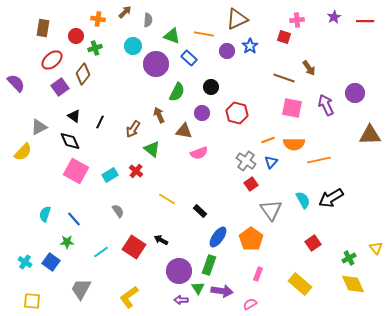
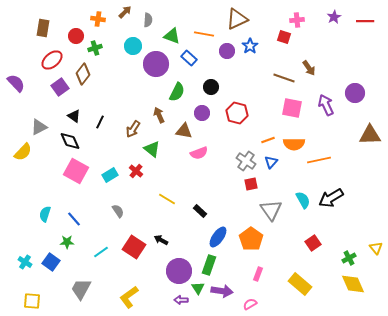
red square at (251, 184): rotated 24 degrees clockwise
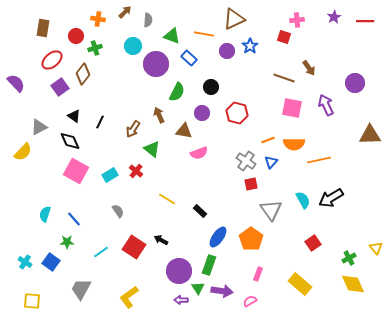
brown triangle at (237, 19): moved 3 px left
purple circle at (355, 93): moved 10 px up
pink semicircle at (250, 304): moved 3 px up
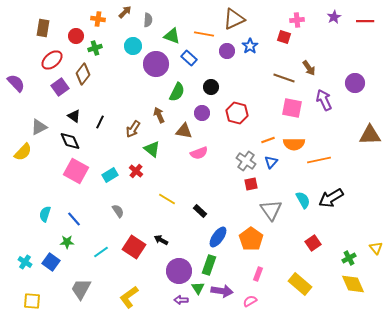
purple arrow at (326, 105): moved 2 px left, 5 px up
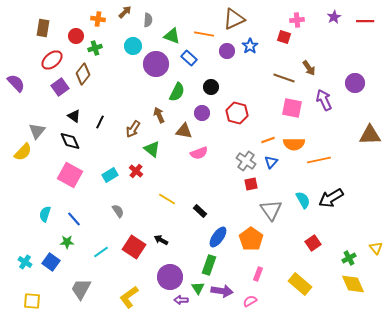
gray triangle at (39, 127): moved 2 px left, 4 px down; rotated 24 degrees counterclockwise
pink square at (76, 171): moved 6 px left, 4 px down
purple circle at (179, 271): moved 9 px left, 6 px down
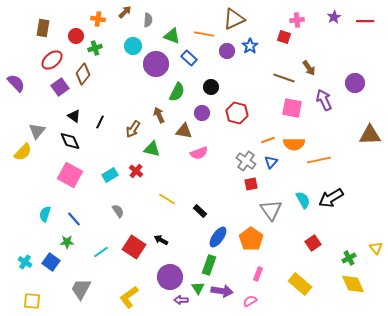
green triangle at (152, 149): rotated 24 degrees counterclockwise
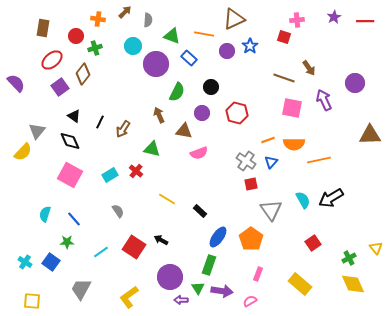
brown arrow at (133, 129): moved 10 px left
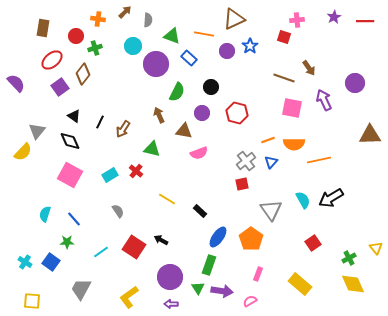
gray cross at (246, 161): rotated 18 degrees clockwise
red square at (251, 184): moved 9 px left
purple arrow at (181, 300): moved 10 px left, 4 px down
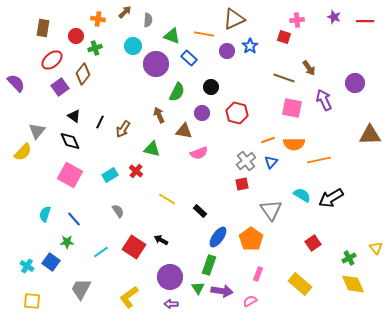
purple star at (334, 17): rotated 24 degrees counterclockwise
cyan semicircle at (303, 200): moved 1 px left, 5 px up; rotated 30 degrees counterclockwise
cyan cross at (25, 262): moved 2 px right, 4 px down
